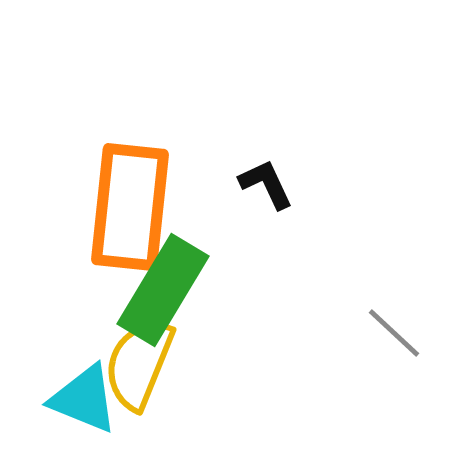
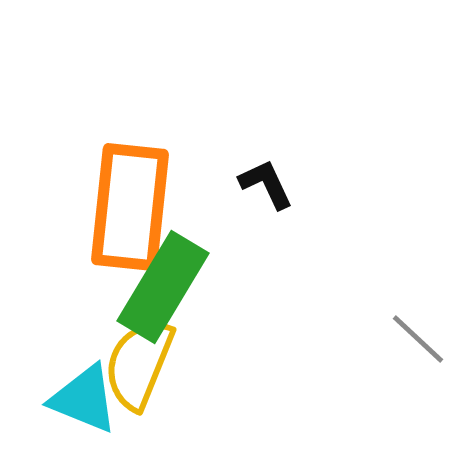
green rectangle: moved 3 px up
gray line: moved 24 px right, 6 px down
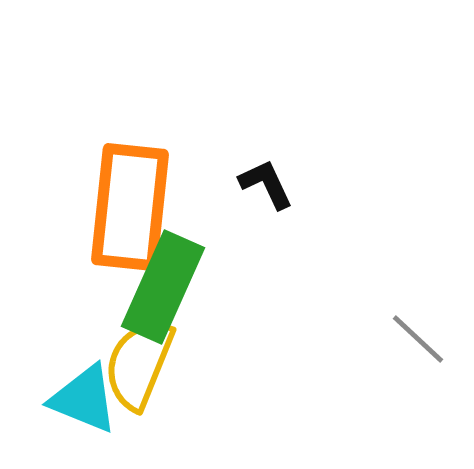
green rectangle: rotated 7 degrees counterclockwise
